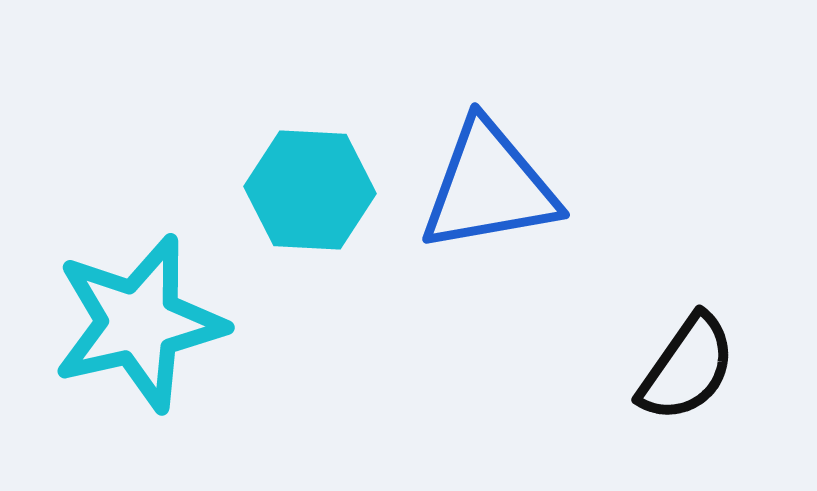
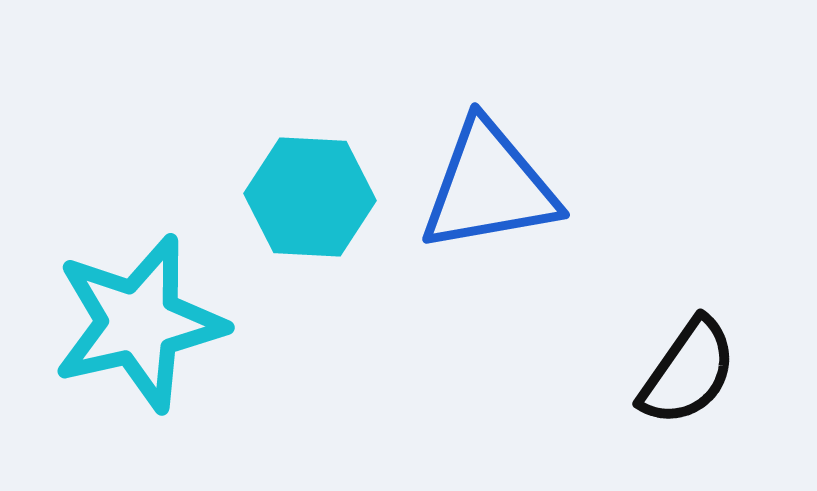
cyan hexagon: moved 7 px down
black semicircle: moved 1 px right, 4 px down
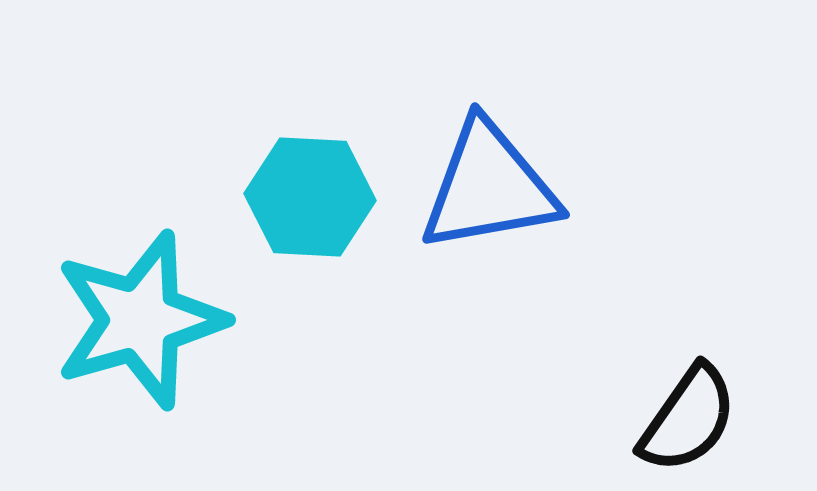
cyan star: moved 1 px right, 3 px up; rotated 3 degrees counterclockwise
black semicircle: moved 47 px down
